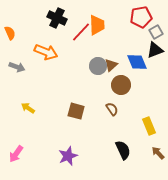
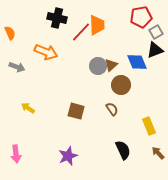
black cross: rotated 12 degrees counterclockwise
pink arrow: rotated 42 degrees counterclockwise
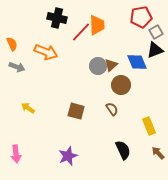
orange semicircle: moved 2 px right, 11 px down
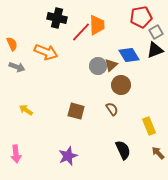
blue diamond: moved 8 px left, 7 px up; rotated 10 degrees counterclockwise
yellow arrow: moved 2 px left, 2 px down
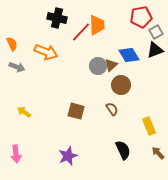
yellow arrow: moved 2 px left, 2 px down
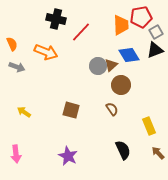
black cross: moved 1 px left, 1 px down
orange trapezoid: moved 24 px right
brown square: moved 5 px left, 1 px up
purple star: rotated 24 degrees counterclockwise
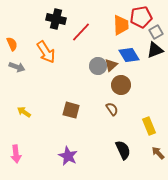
orange arrow: rotated 35 degrees clockwise
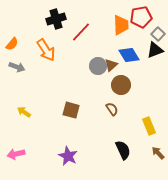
black cross: rotated 30 degrees counterclockwise
gray square: moved 2 px right, 2 px down; rotated 16 degrees counterclockwise
orange semicircle: rotated 64 degrees clockwise
orange arrow: moved 2 px up
pink arrow: rotated 84 degrees clockwise
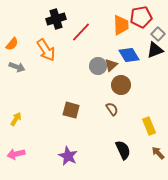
yellow arrow: moved 8 px left, 7 px down; rotated 88 degrees clockwise
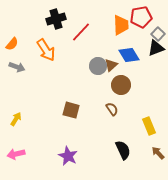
black triangle: moved 1 px right, 2 px up
